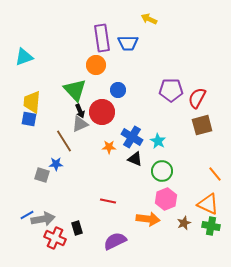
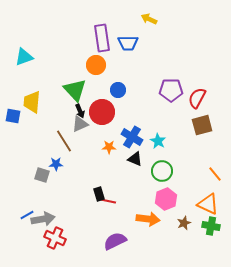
blue square: moved 16 px left, 3 px up
black rectangle: moved 22 px right, 34 px up
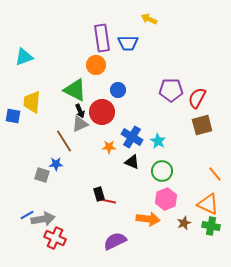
green triangle: rotated 20 degrees counterclockwise
black triangle: moved 3 px left, 3 px down
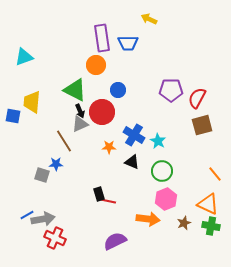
blue cross: moved 2 px right, 2 px up
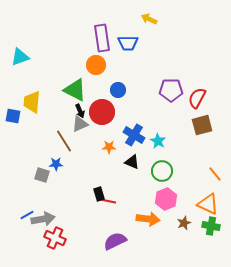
cyan triangle: moved 4 px left
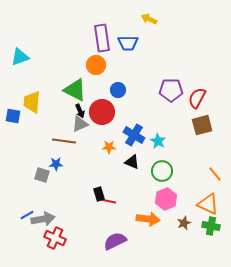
brown line: rotated 50 degrees counterclockwise
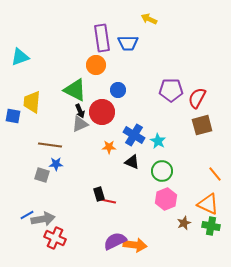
brown line: moved 14 px left, 4 px down
orange arrow: moved 13 px left, 26 px down
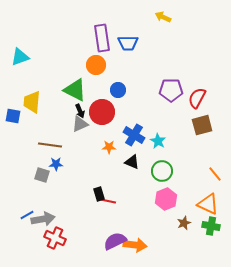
yellow arrow: moved 14 px right, 2 px up
